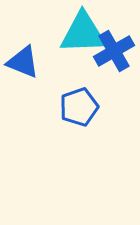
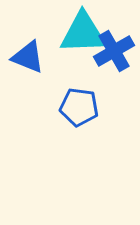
blue triangle: moved 5 px right, 5 px up
blue pentagon: rotated 27 degrees clockwise
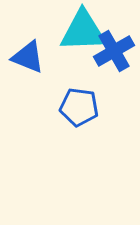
cyan triangle: moved 2 px up
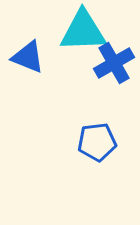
blue cross: moved 12 px down
blue pentagon: moved 18 px right, 35 px down; rotated 15 degrees counterclockwise
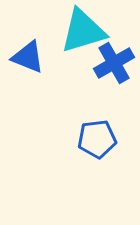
cyan triangle: rotated 15 degrees counterclockwise
blue pentagon: moved 3 px up
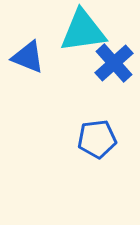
cyan triangle: rotated 9 degrees clockwise
blue cross: rotated 12 degrees counterclockwise
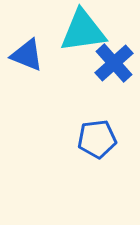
blue triangle: moved 1 px left, 2 px up
